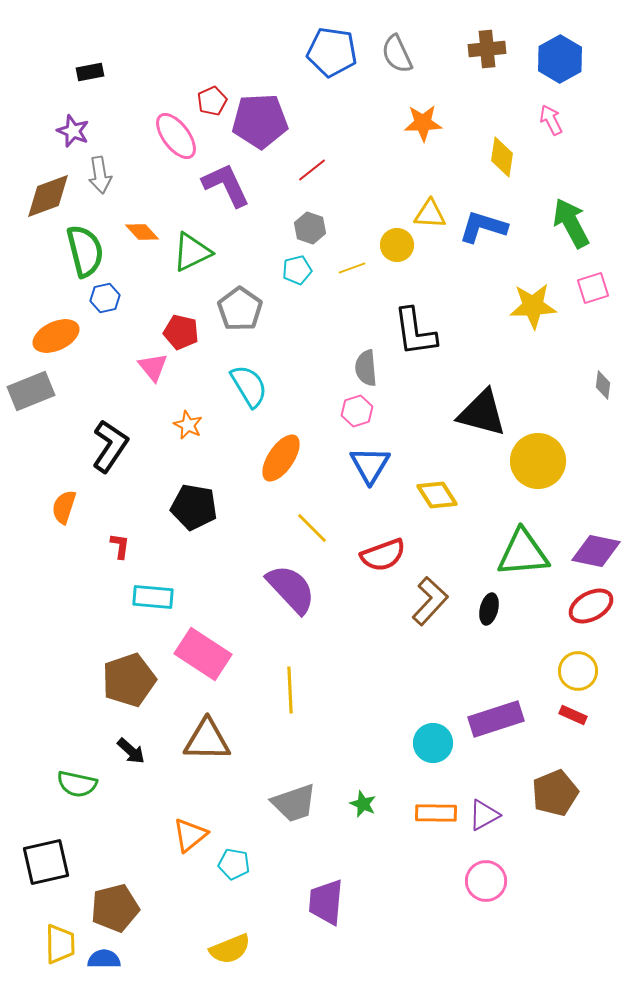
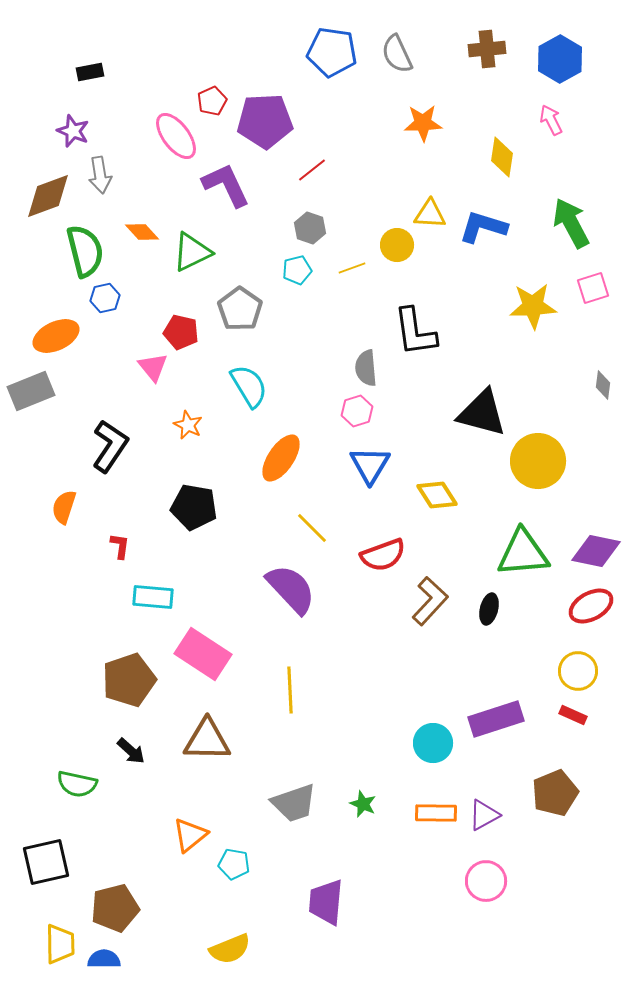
purple pentagon at (260, 121): moved 5 px right
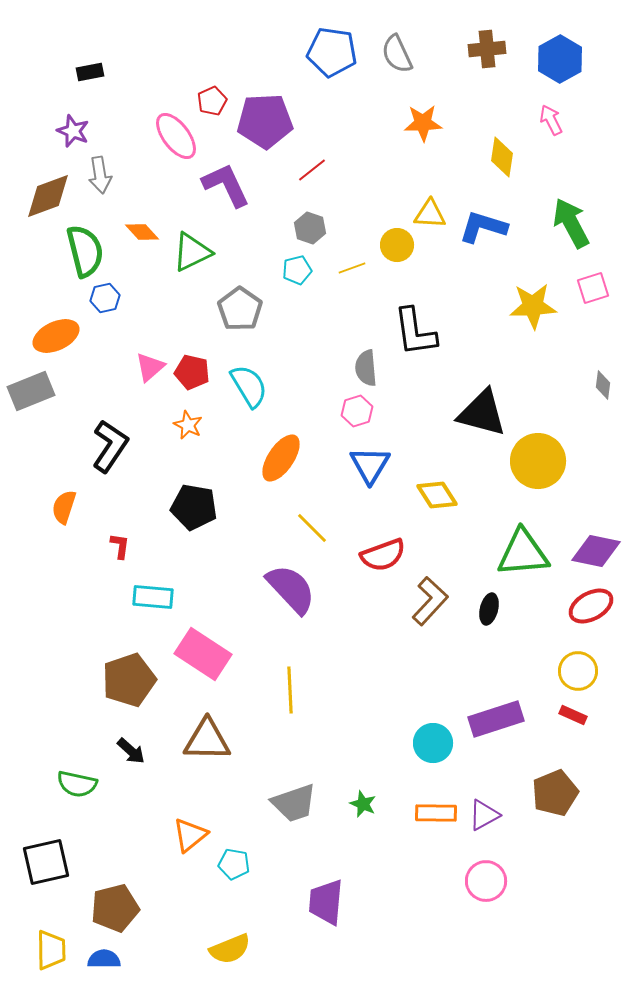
red pentagon at (181, 332): moved 11 px right, 40 px down
pink triangle at (153, 367): moved 3 px left; rotated 28 degrees clockwise
yellow trapezoid at (60, 944): moved 9 px left, 6 px down
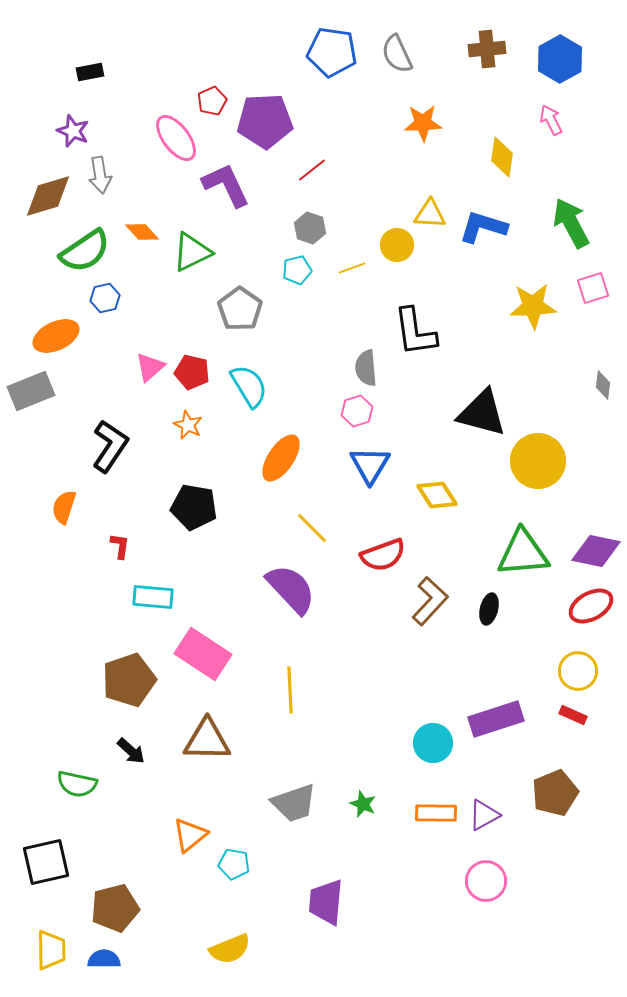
pink ellipse at (176, 136): moved 2 px down
brown diamond at (48, 196): rotated 4 degrees clockwise
green semicircle at (85, 251): rotated 70 degrees clockwise
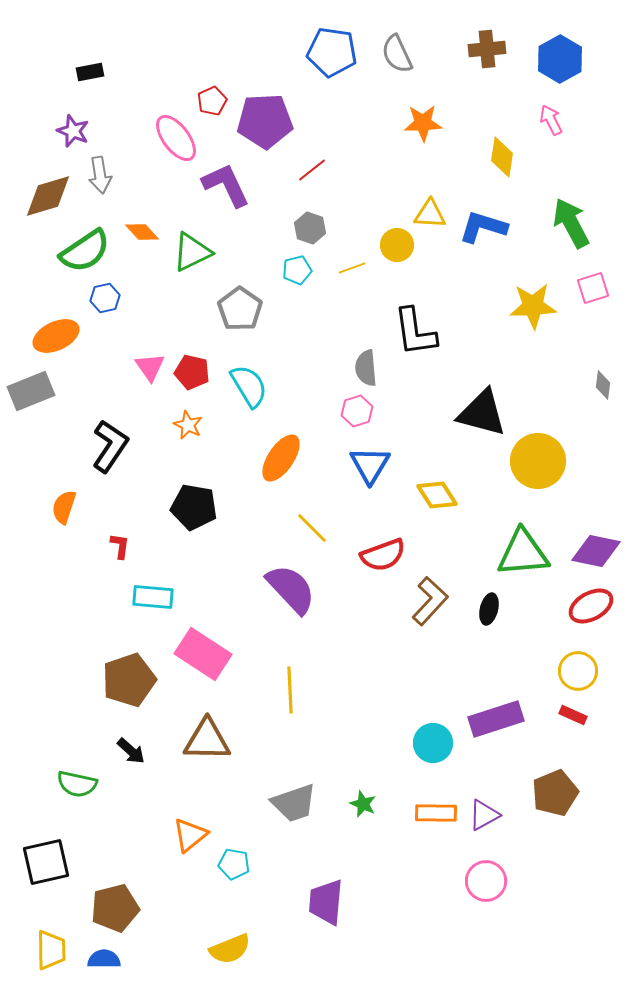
pink triangle at (150, 367): rotated 24 degrees counterclockwise
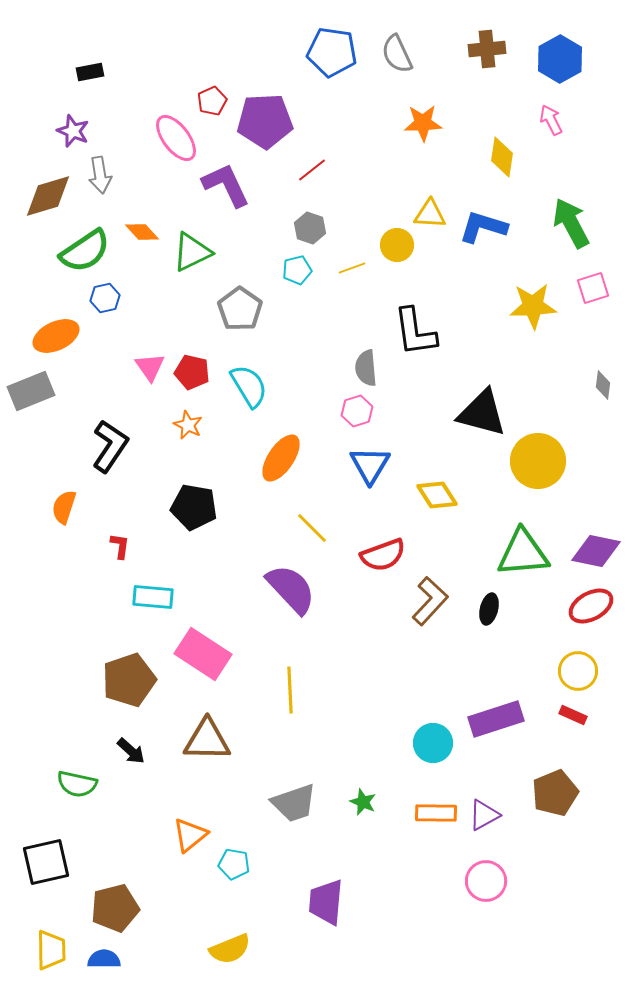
green star at (363, 804): moved 2 px up
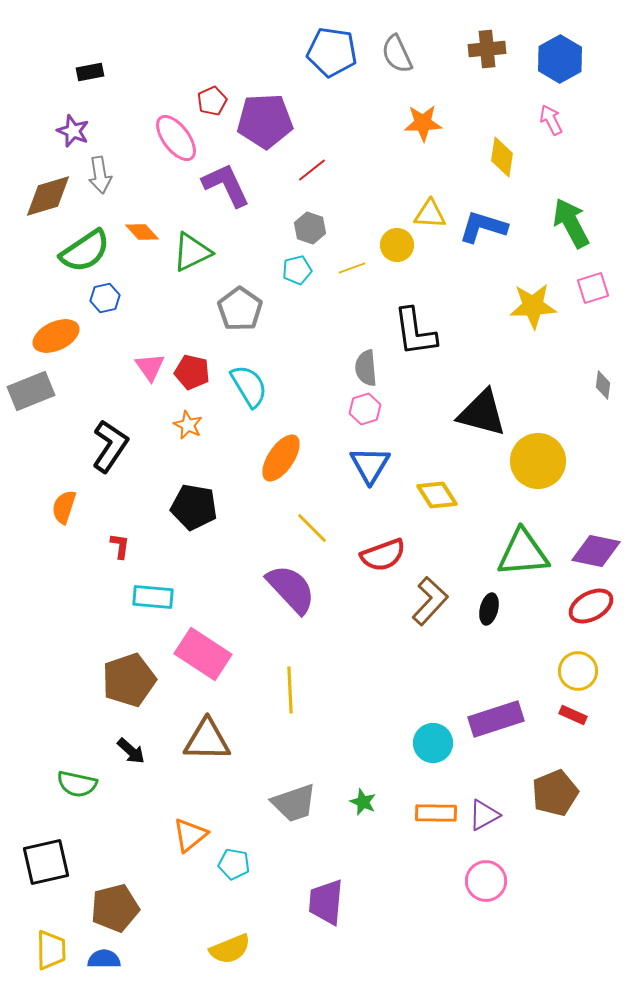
pink hexagon at (357, 411): moved 8 px right, 2 px up
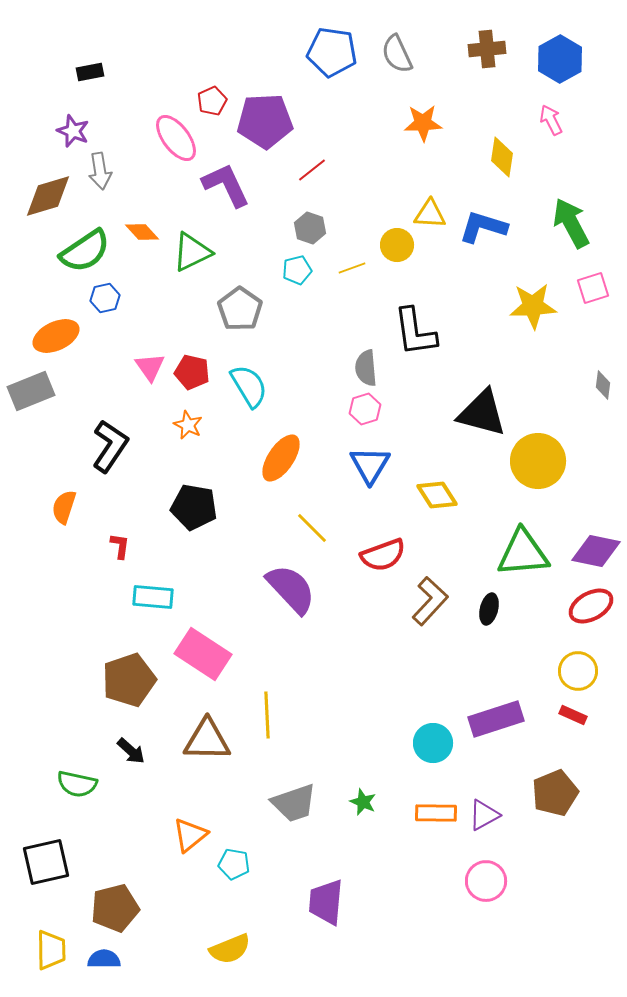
gray arrow at (100, 175): moved 4 px up
yellow line at (290, 690): moved 23 px left, 25 px down
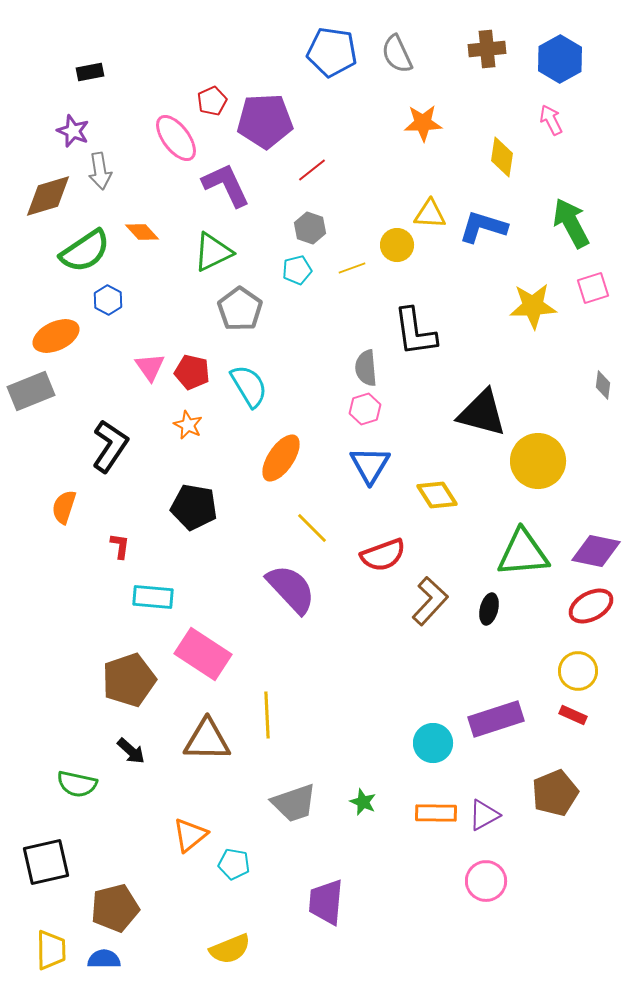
green triangle at (192, 252): moved 21 px right
blue hexagon at (105, 298): moved 3 px right, 2 px down; rotated 20 degrees counterclockwise
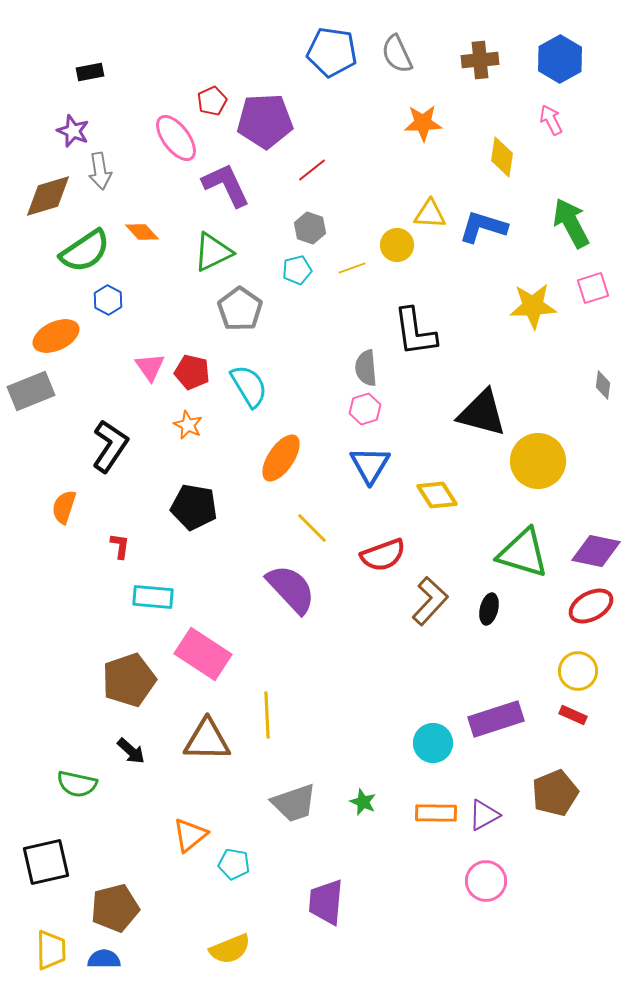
brown cross at (487, 49): moved 7 px left, 11 px down
green triangle at (523, 553): rotated 22 degrees clockwise
